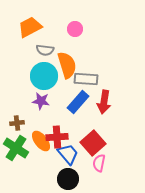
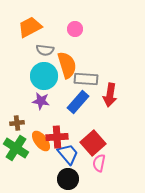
red arrow: moved 6 px right, 7 px up
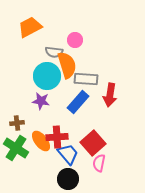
pink circle: moved 11 px down
gray semicircle: moved 9 px right, 2 px down
cyan circle: moved 3 px right
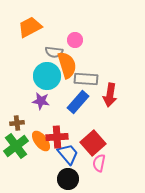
green cross: moved 2 px up; rotated 20 degrees clockwise
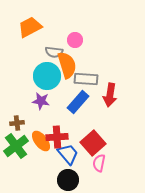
black circle: moved 1 px down
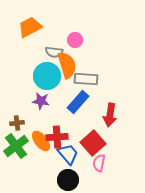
red arrow: moved 20 px down
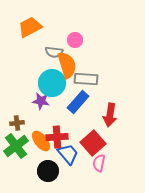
cyan circle: moved 5 px right, 7 px down
black circle: moved 20 px left, 9 px up
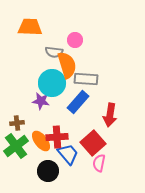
orange trapezoid: rotated 30 degrees clockwise
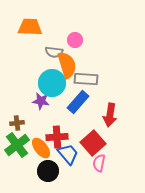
orange ellipse: moved 7 px down
green cross: moved 1 px right, 1 px up
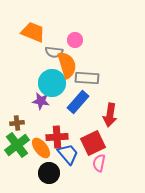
orange trapezoid: moved 3 px right, 5 px down; rotated 20 degrees clockwise
gray rectangle: moved 1 px right, 1 px up
red square: rotated 15 degrees clockwise
black circle: moved 1 px right, 2 px down
